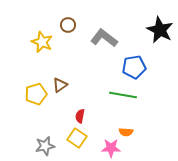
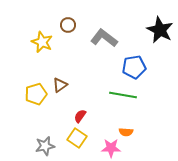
red semicircle: rotated 24 degrees clockwise
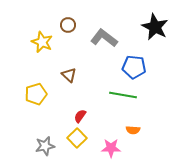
black star: moved 5 px left, 3 px up
blue pentagon: rotated 15 degrees clockwise
brown triangle: moved 9 px right, 10 px up; rotated 42 degrees counterclockwise
orange semicircle: moved 7 px right, 2 px up
yellow square: rotated 12 degrees clockwise
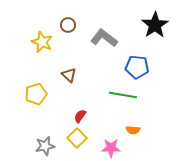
black star: moved 2 px up; rotated 12 degrees clockwise
blue pentagon: moved 3 px right
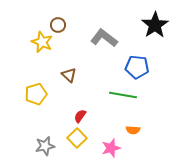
brown circle: moved 10 px left
pink star: rotated 18 degrees counterclockwise
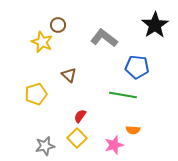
pink star: moved 3 px right, 3 px up
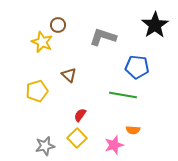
gray L-shape: moved 1 px left, 1 px up; rotated 20 degrees counterclockwise
yellow pentagon: moved 1 px right, 3 px up
red semicircle: moved 1 px up
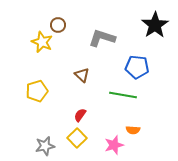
gray L-shape: moved 1 px left, 1 px down
brown triangle: moved 13 px right
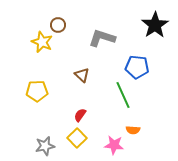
yellow pentagon: rotated 15 degrees clockwise
green line: rotated 56 degrees clockwise
pink star: rotated 24 degrees clockwise
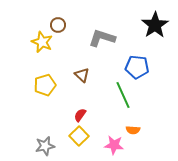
yellow pentagon: moved 8 px right, 6 px up; rotated 15 degrees counterclockwise
yellow square: moved 2 px right, 2 px up
